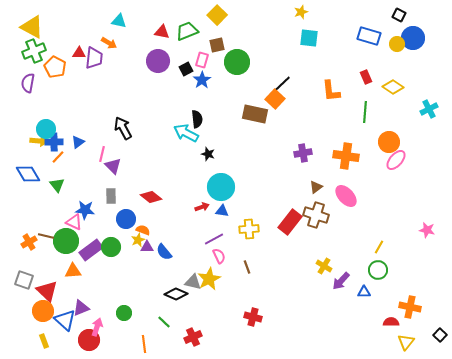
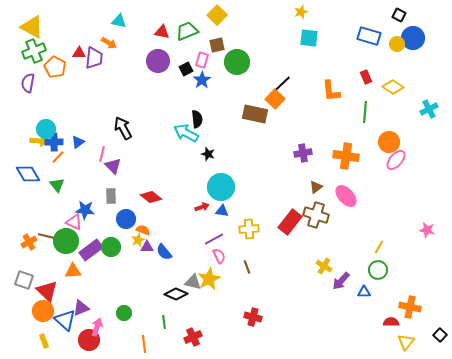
green line at (164, 322): rotated 40 degrees clockwise
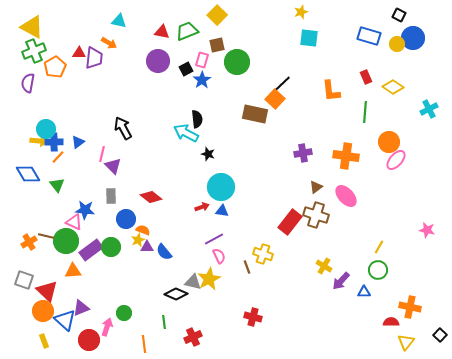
orange pentagon at (55, 67): rotated 15 degrees clockwise
yellow cross at (249, 229): moved 14 px right, 25 px down; rotated 24 degrees clockwise
pink arrow at (97, 327): moved 10 px right
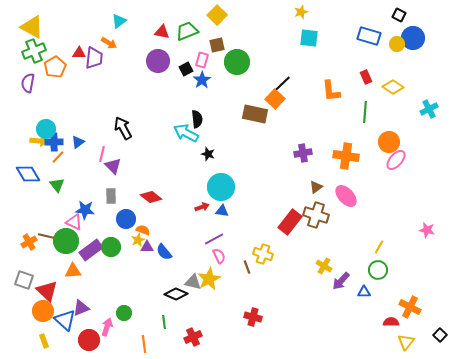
cyan triangle at (119, 21): rotated 49 degrees counterclockwise
orange cross at (410, 307): rotated 15 degrees clockwise
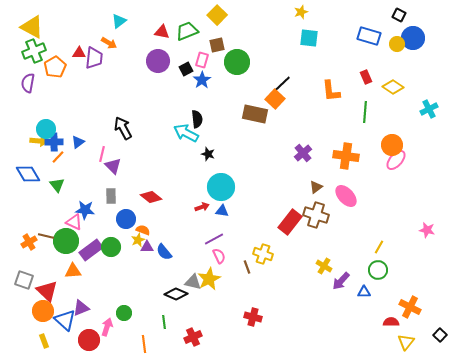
orange circle at (389, 142): moved 3 px right, 3 px down
purple cross at (303, 153): rotated 30 degrees counterclockwise
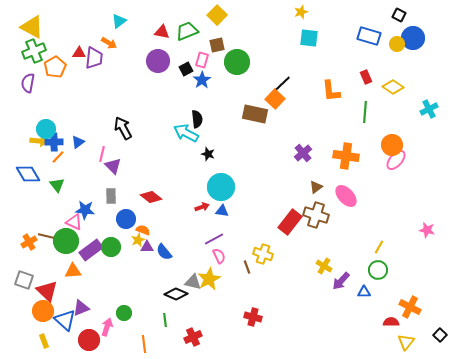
green line at (164, 322): moved 1 px right, 2 px up
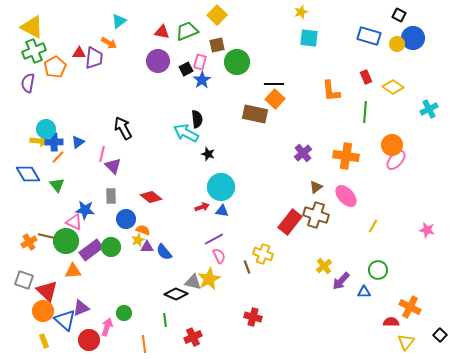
pink rectangle at (202, 60): moved 2 px left, 2 px down
black line at (282, 84): moved 8 px left; rotated 42 degrees clockwise
yellow line at (379, 247): moved 6 px left, 21 px up
yellow cross at (324, 266): rotated 21 degrees clockwise
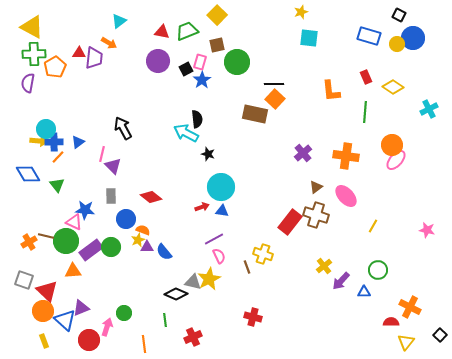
green cross at (34, 51): moved 3 px down; rotated 20 degrees clockwise
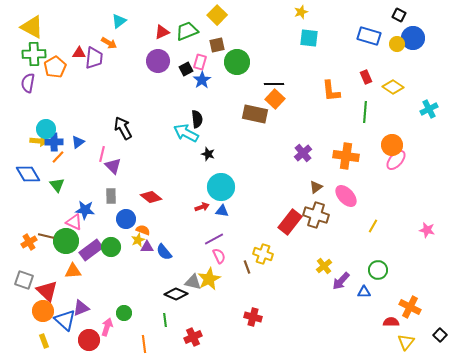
red triangle at (162, 32): rotated 35 degrees counterclockwise
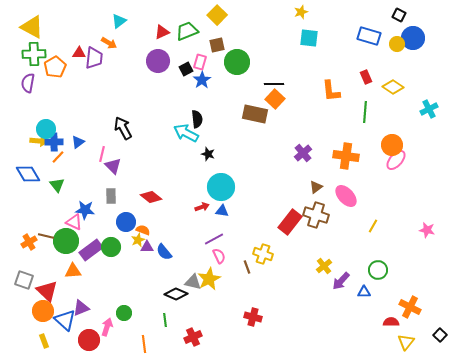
blue circle at (126, 219): moved 3 px down
